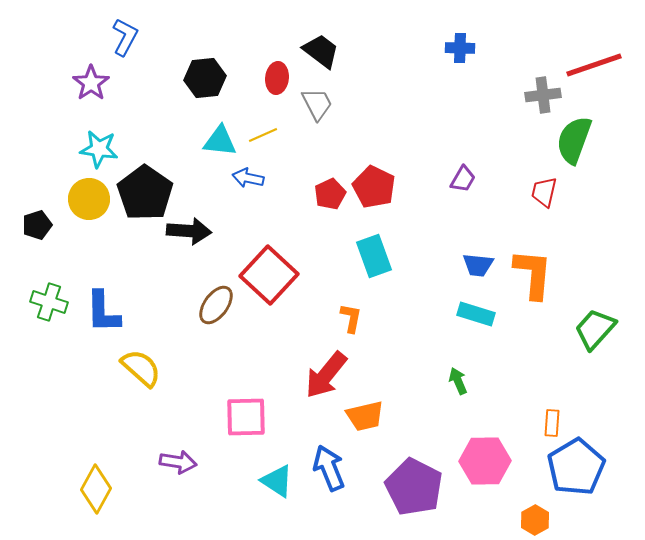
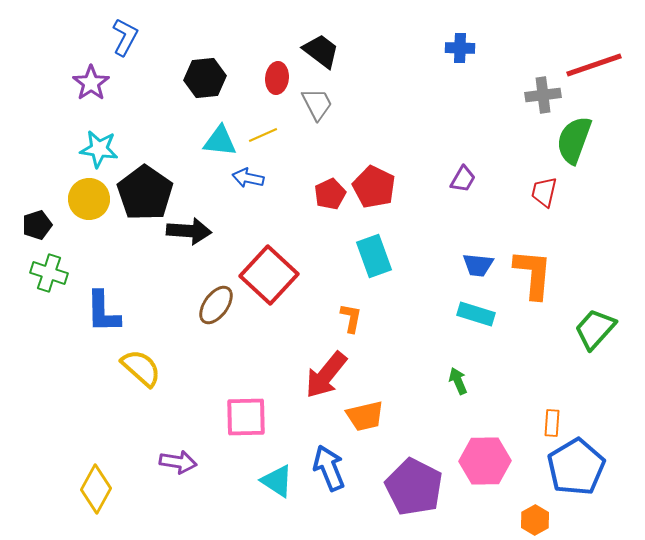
green cross at (49, 302): moved 29 px up
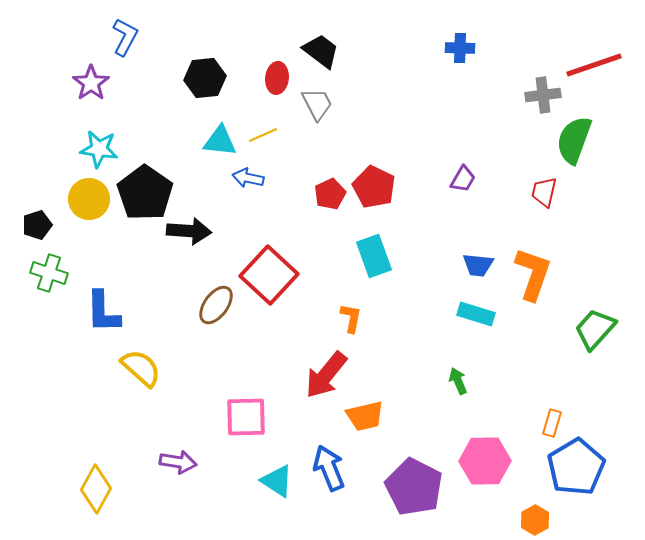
orange L-shape at (533, 274): rotated 14 degrees clockwise
orange rectangle at (552, 423): rotated 12 degrees clockwise
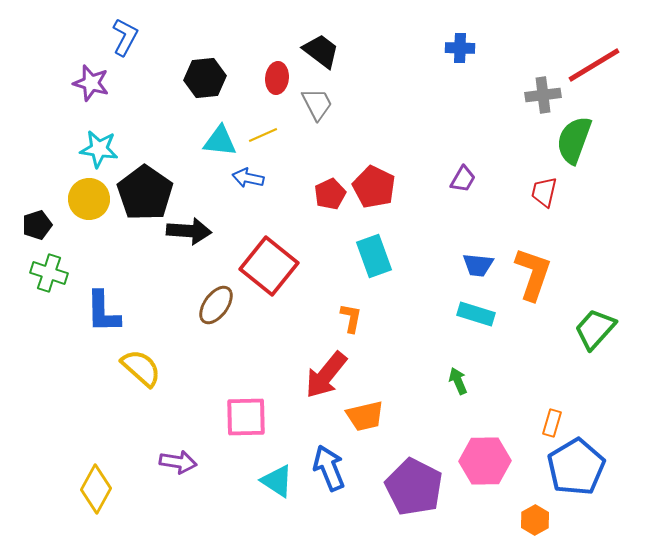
red line at (594, 65): rotated 12 degrees counterclockwise
purple star at (91, 83): rotated 21 degrees counterclockwise
red square at (269, 275): moved 9 px up; rotated 4 degrees counterclockwise
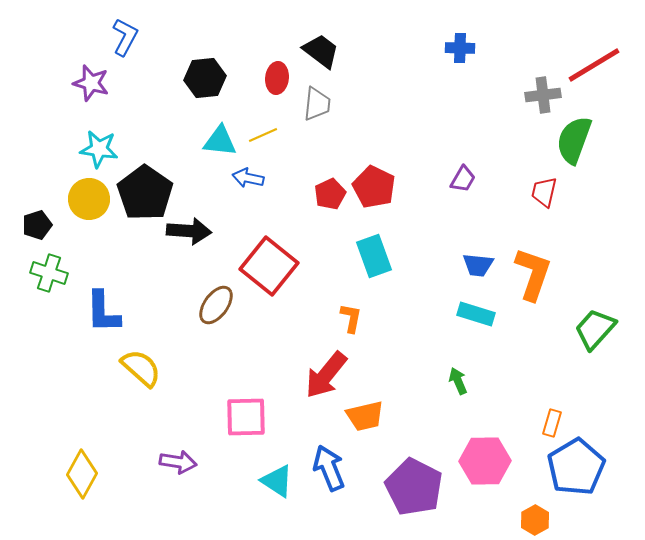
gray trapezoid at (317, 104): rotated 33 degrees clockwise
yellow diamond at (96, 489): moved 14 px left, 15 px up
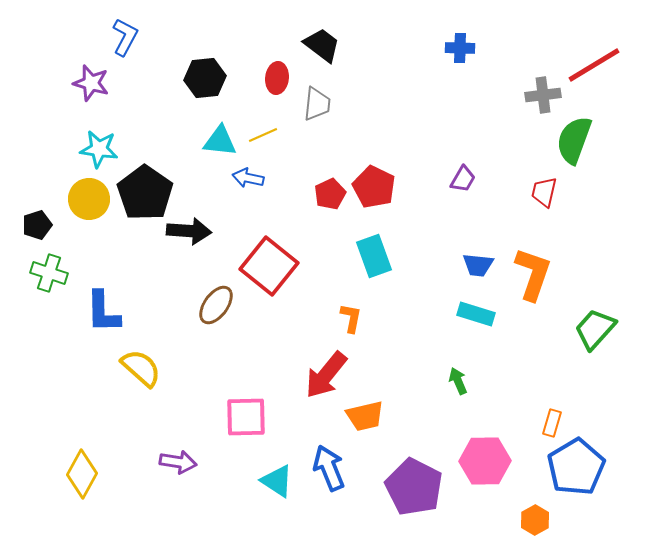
black trapezoid at (321, 51): moved 1 px right, 6 px up
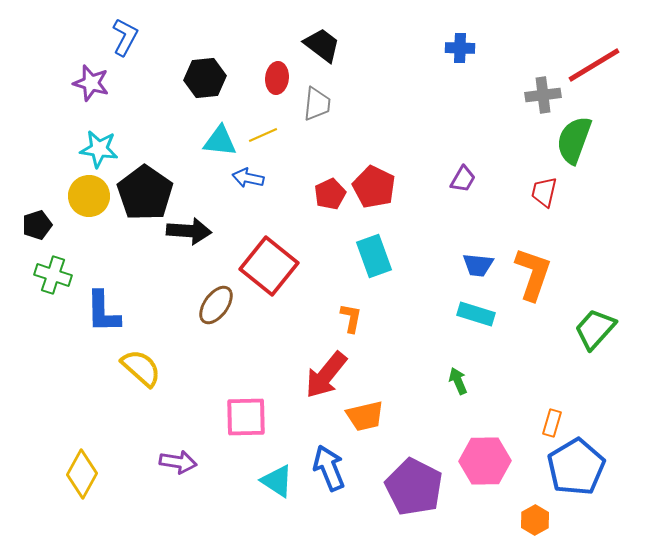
yellow circle at (89, 199): moved 3 px up
green cross at (49, 273): moved 4 px right, 2 px down
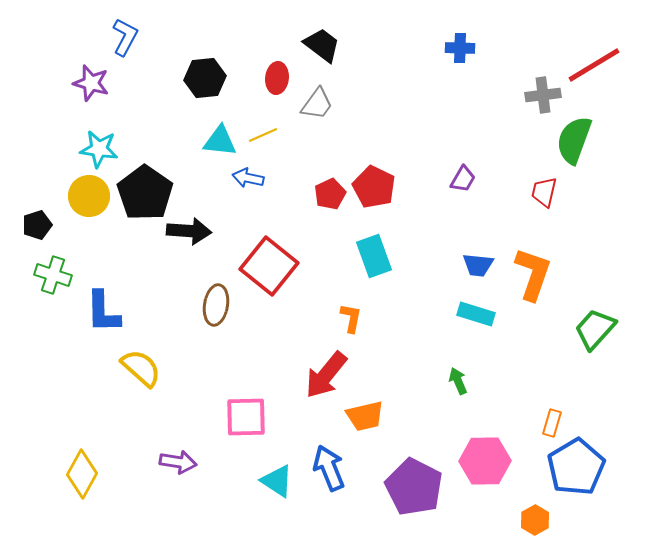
gray trapezoid at (317, 104): rotated 30 degrees clockwise
brown ellipse at (216, 305): rotated 27 degrees counterclockwise
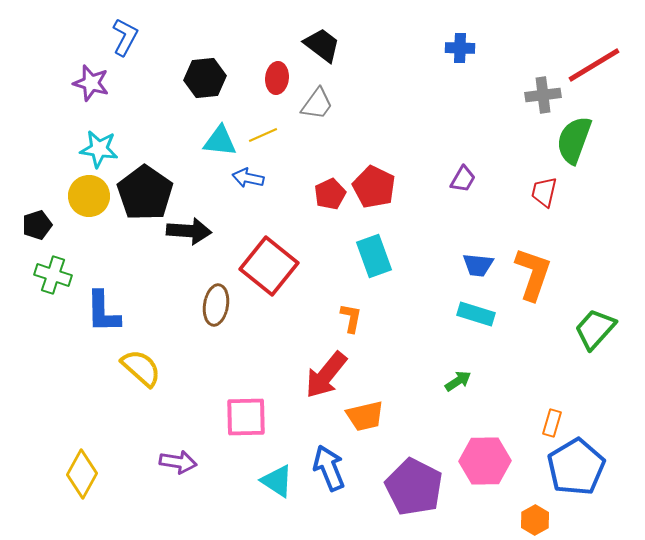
green arrow at (458, 381): rotated 80 degrees clockwise
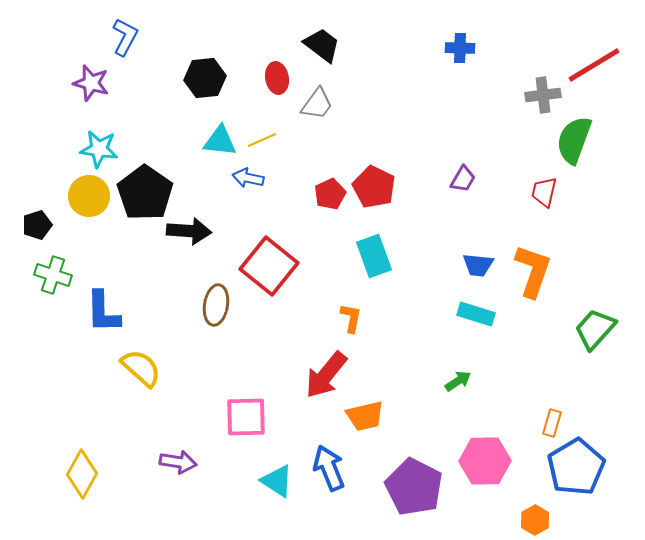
red ellipse at (277, 78): rotated 16 degrees counterclockwise
yellow line at (263, 135): moved 1 px left, 5 px down
orange L-shape at (533, 274): moved 3 px up
